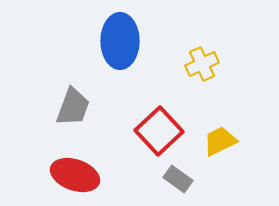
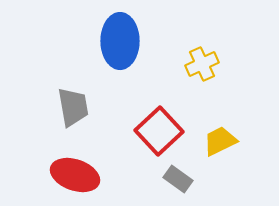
gray trapezoid: rotated 30 degrees counterclockwise
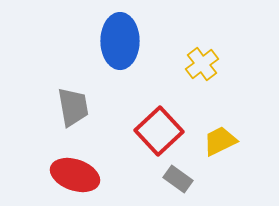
yellow cross: rotated 12 degrees counterclockwise
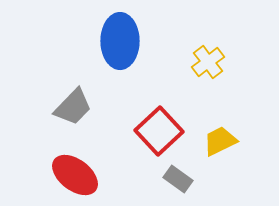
yellow cross: moved 6 px right, 2 px up
gray trapezoid: rotated 54 degrees clockwise
red ellipse: rotated 18 degrees clockwise
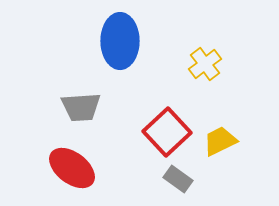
yellow cross: moved 3 px left, 2 px down
gray trapezoid: moved 8 px right; rotated 42 degrees clockwise
red square: moved 8 px right, 1 px down
red ellipse: moved 3 px left, 7 px up
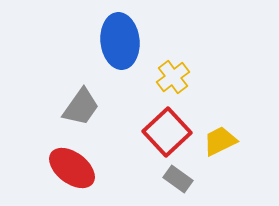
blue ellipse: rotated 6 degrees counterclockwise
yellow cross: moved 32 px left, 13 px down
gray trapezoid: rotated 51 degrees counterclockwise
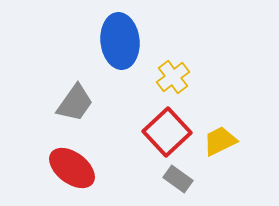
gray trapezoid: moved 6 px left, 4 px up
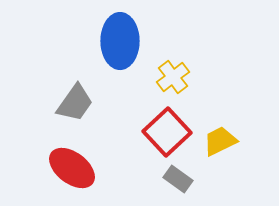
blue ellipse: rotated 6 degrees clockwise
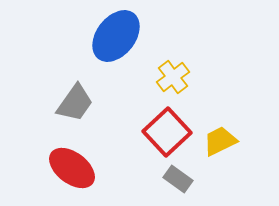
blue ellipse: moved 4 px left, 5 px up; rotated 38 degrees clockwise
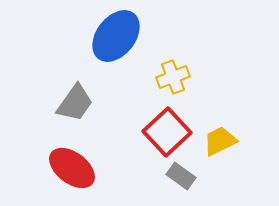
yellow cross: rotated 16 degrees clockwise
gray rectangle: moved 3 px right, 3 px up
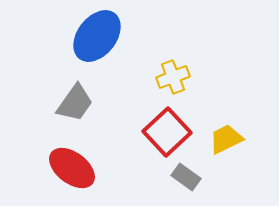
blue ellipse: moved 19 px left
yellow trapezoid: moved 6 px right, 2 px up
gray rectangle: moved 5 px right, 1 px down
